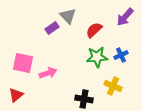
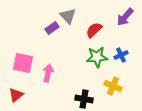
pink arrow: rotated 60 degrees counterclockwise
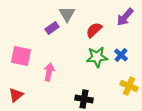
gray triangle: moved 1 px left, 2 px up; rotated 12 degrees clockwise
blue cross: rotated 24 degrees counterclockwise
pink square: moved 2 px left, 7 px up
pink arrow: moved 1 px right, 1 px up
yellow cross: moved 16 px right
